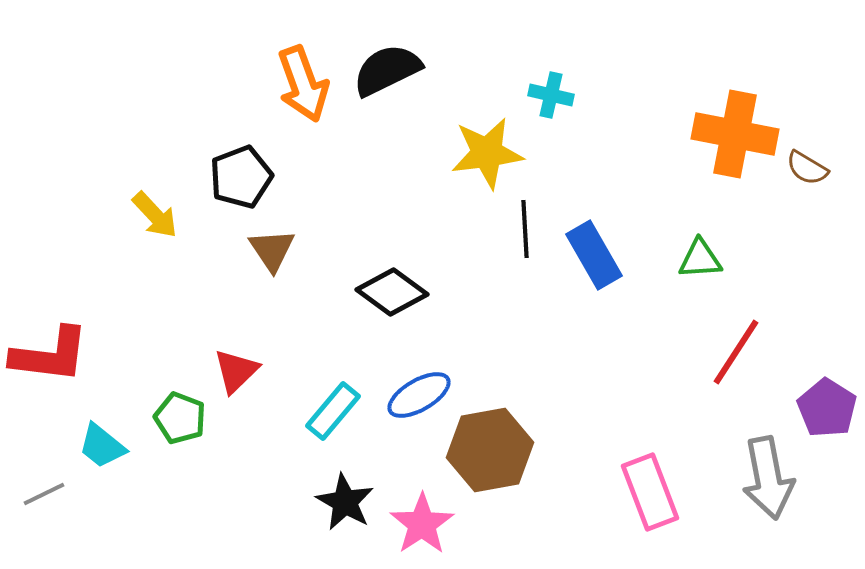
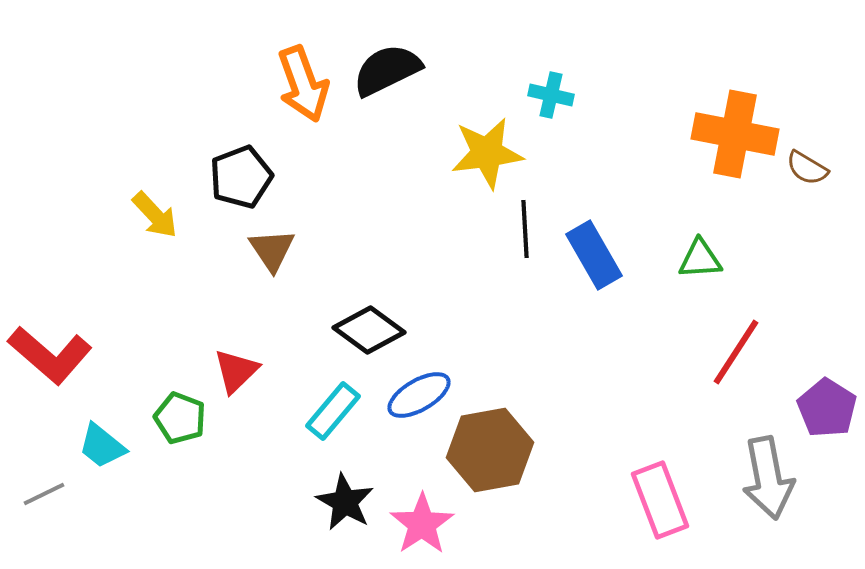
black diamond: moved 23 px left, 38 px down
red L-shape: rotated 34 degrees clockwise
pink rectangle: moved 10 px right, 8 px down
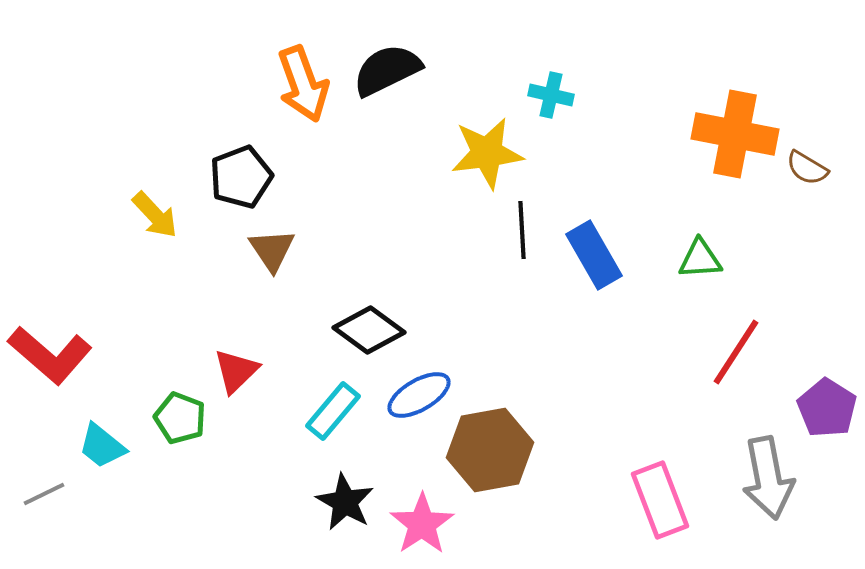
black line: moved 3 px left, 1 px down
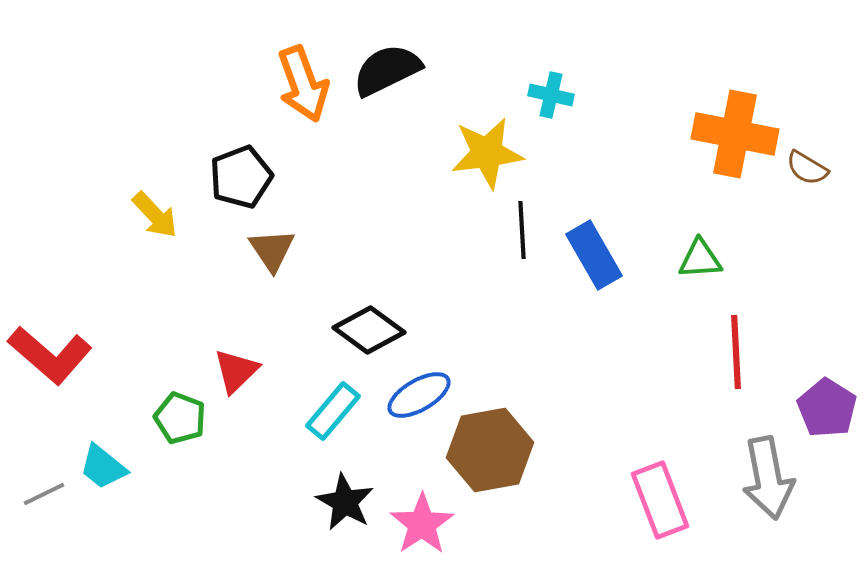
red line: rotated 36 degrees counterclockwise
cyan trapezoid: moved 1 px right, 21 px down
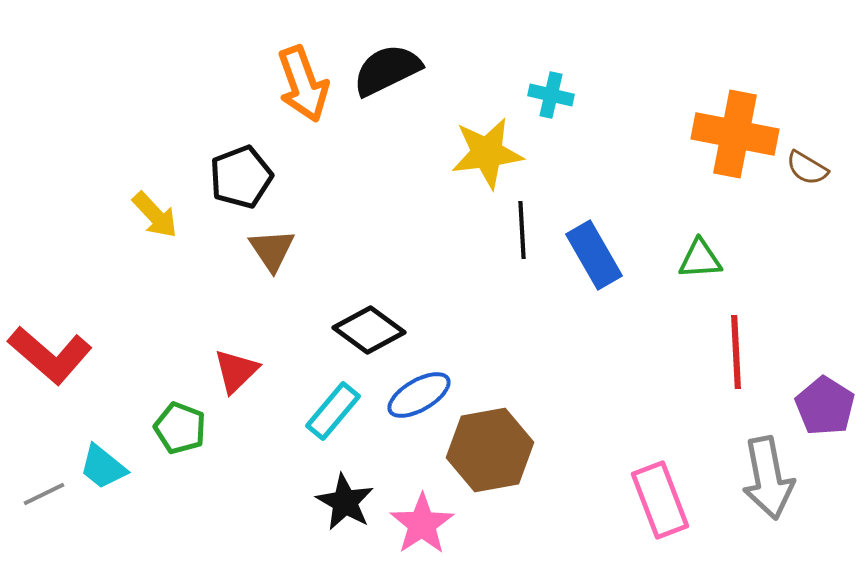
purple pentagon: moved 2 px left, 2 px up
green pentagon: moved 10 px down
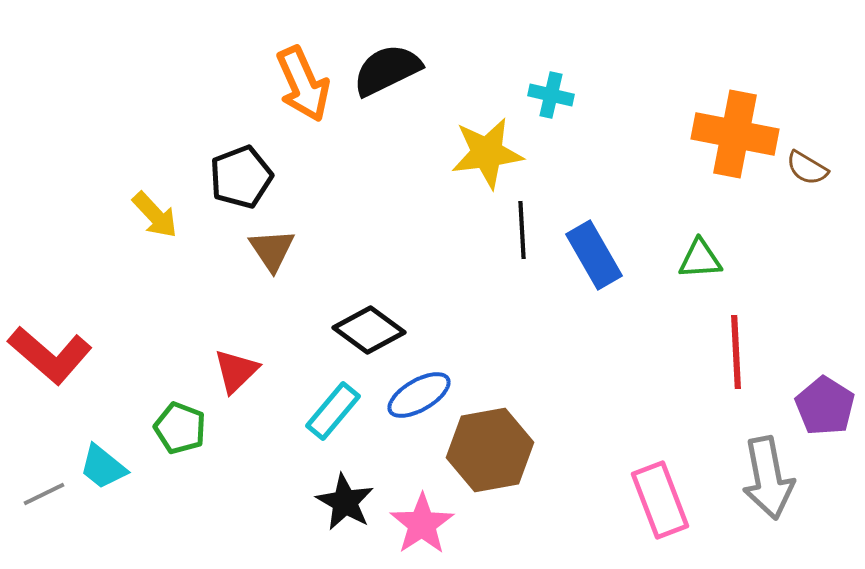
orange arrow: rotated 4 degrees counterclockwise
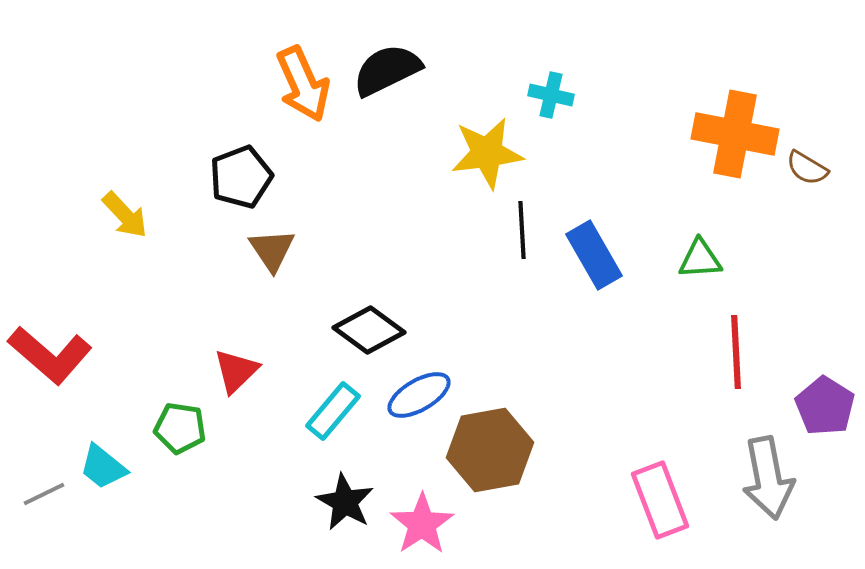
yellow arrow: moved 30 px left
green pentagon: rotated 12 degrees counterclockwise
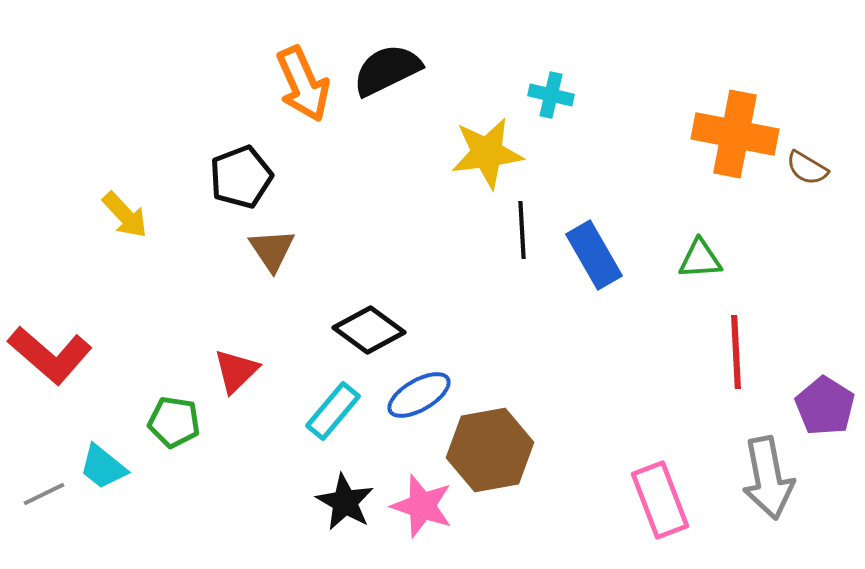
green pentagon: moved 6 px left, 6 px up
pink star: moved 18 px up; rotated 20 degrees counterclockwise
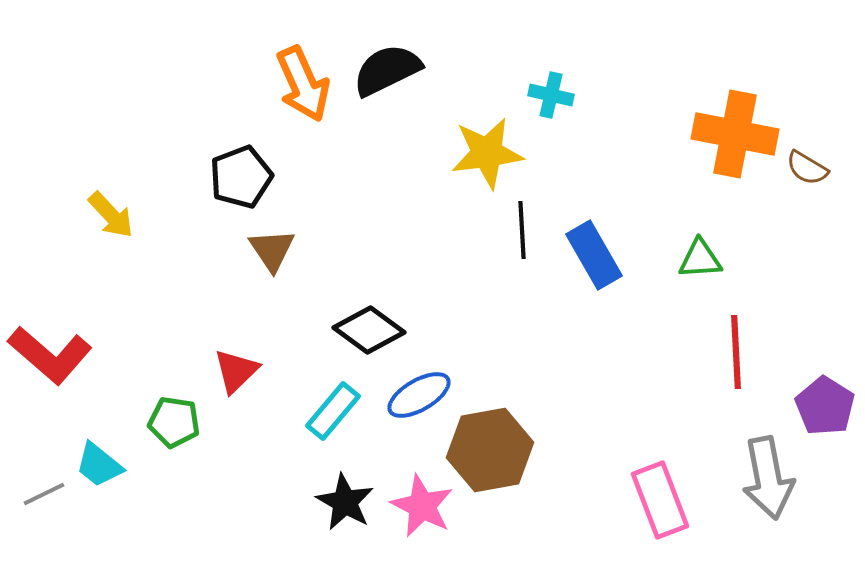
yellow arrow: moved 14 px left
cyan trapezoid: moved 4 px left, 2 px up
pink star: rotated 8 degrees clockwise
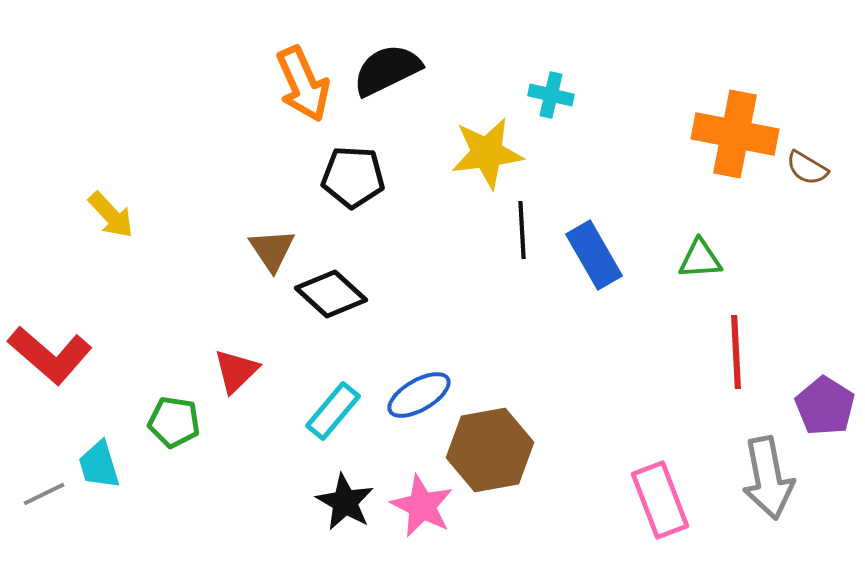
black pentagon: moved 112 px right; rotated 24 degrees clockwise
black diamond: moved 38 px left, 36 px up; rotated 6 degrees clockwise
cyan trapezoid: rotated 34 degrees clockwise
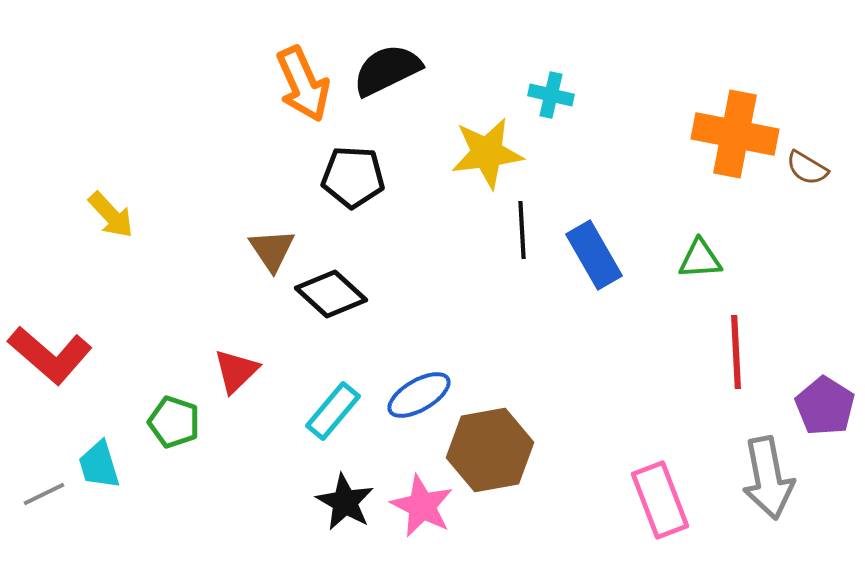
green pentagon: rotated 9 degrees clockwise
